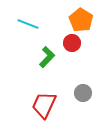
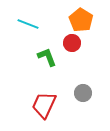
green L-shape: rotated 65 degrees counterclockwise
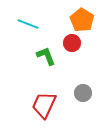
orange pentagon: moved 1 px right
green L-shape: moved 1 px left, 1 px up
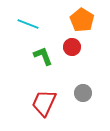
red circle: moved 4 px down
green L-shape: moved 3 px left
red trapezoid: moved 2 px up
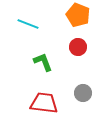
orange pentagon: moved 4 px left, 5 px up; rotated 10 degrees counterclockwise
red circle: moved 6 px right
green L-shape: moved 6 px down
red trapezoid: rotated 72 degrees clockwise
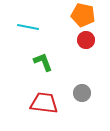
orange pentagon: moved 5 px right; rotated 10 degrees counterclockwise
cyan line: moved 3 px down; rotated 10 degrees counterclockwise
red circle: moved 8 px right, 7 px up
gray circle: moved 1 px left
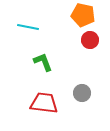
red circle: moved 4 px right
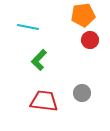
orange pentagon: rotated 20 degrees counterclockwise
green L-shape: moved 4 px left, 2 px up; rotated 115 degrees counterclockwise
red trapezoid: moved 2 px up
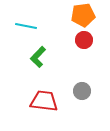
cyan line: moved 2 px left, 1 px up
red circle: moved 6 px left
green L-shape: moved 1 px left, 3 px up
gray circle: moved 2 px up
